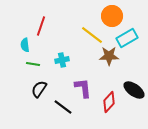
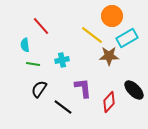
red line: rotated 60 degrees counterclockwise
black ellipse: rotated 10 degrees clockwise
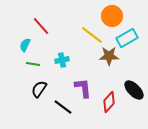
cyan semicircle: rotated 32 degrees clockwise
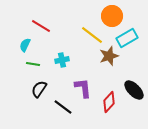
red line: rotated 18 degrees counterclockwise
brown star: rotated 18 degrees counterclockwise
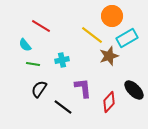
cyan semicircle: rotated 64 degrees counterclockwise
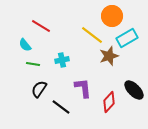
black line: moved 2 px left
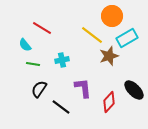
red line: moved 1 px right, 2 px down
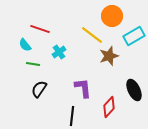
red line: moved 2 px left, 1 px down; rotated 12 degrees counterclockwise
cyan rectangle: moved 7 px right, 2 px up
cyan cross: moved 3 px left, 8 px up; rotated 24 degrees counterclockwise
black ellipse: rotated 20 degrees clockwise
red diamond: moved 5 px down
black line: moved 11 px right, 9 px down; rotated 60 degrees clockwise
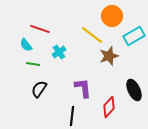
cyan semicircle: moved 1 px right
